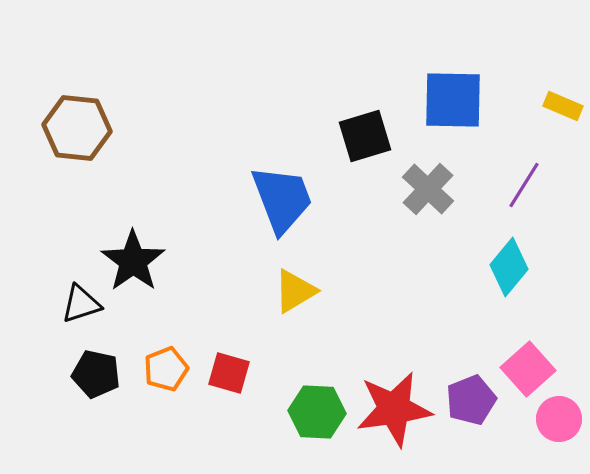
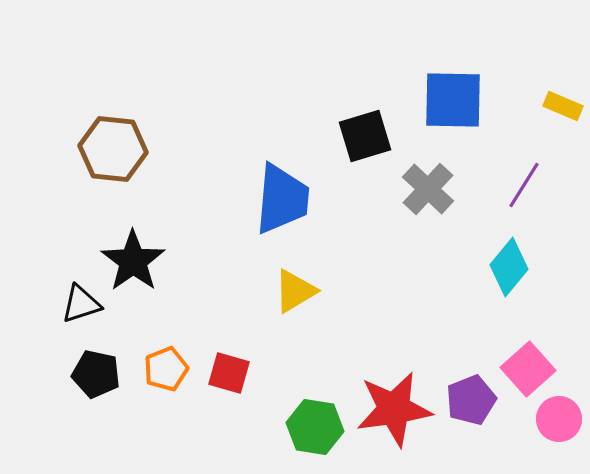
brown hexagon: moved 36 px right, 21 px down
blue trapezoid: rotated 26 degrees clockwise
green hexagon: moved 2 px left, 15 px down; rotated 6 degrees clockwise
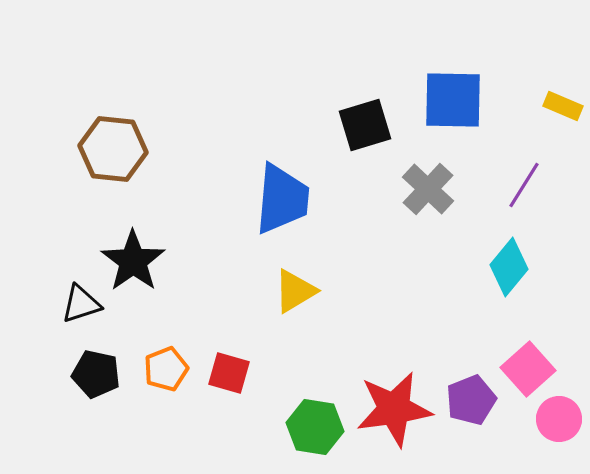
black square: moved 11 px up
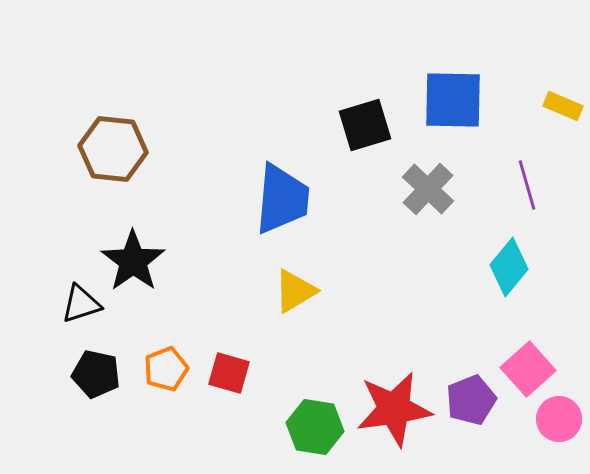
purple line: moved 3 px right; rotated 48 degrees counterclockwise
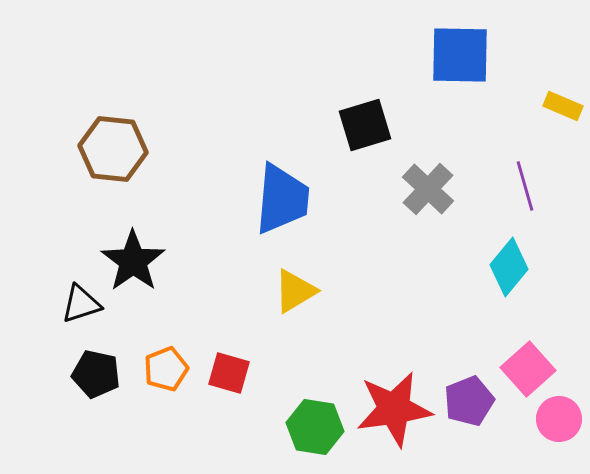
blue square: moved 7 px right, 45 px up
purple line: moved 2 px left, 1 px down
purple pentagon: moved 2 px left, 1 px down
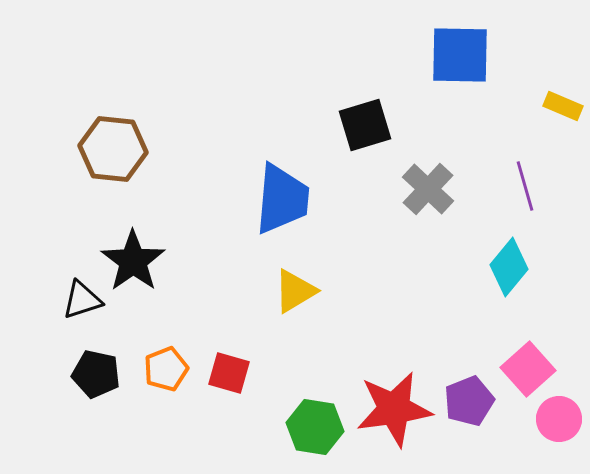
black triangle: moved 1 px right, 4 px up
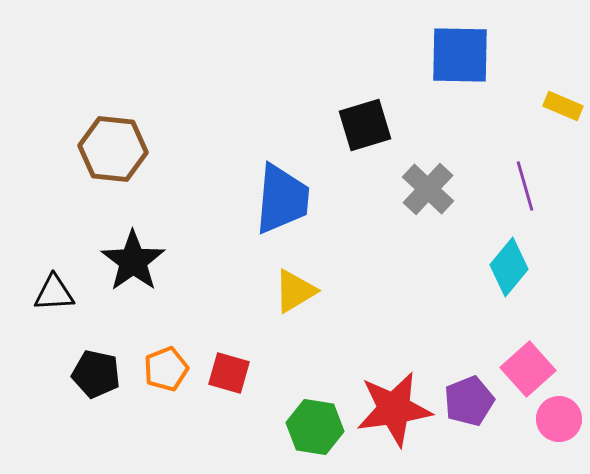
black triangle: moved 28 px left, 7 px up; rotated 15 degrees clockwise
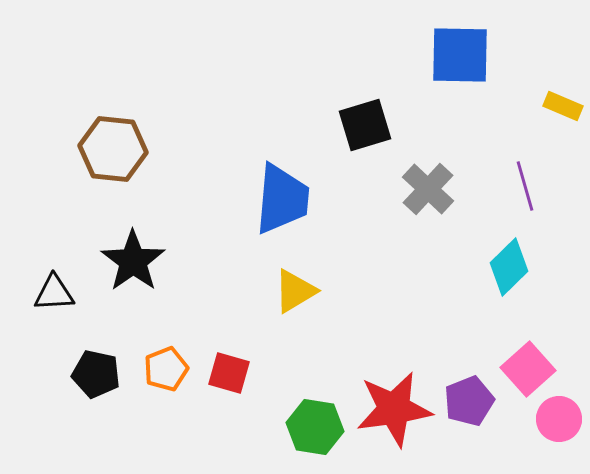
cyan diamond: rotated 6 degrees clockwise
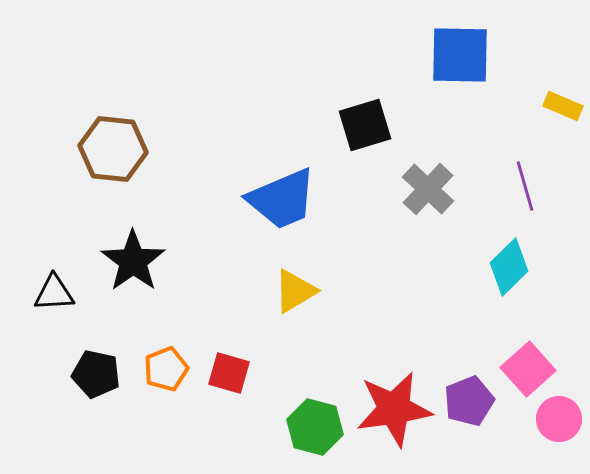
blue trapezoid: rotated 62 degrees clockwise
green hexagon: rotated 6 degrees clockwise
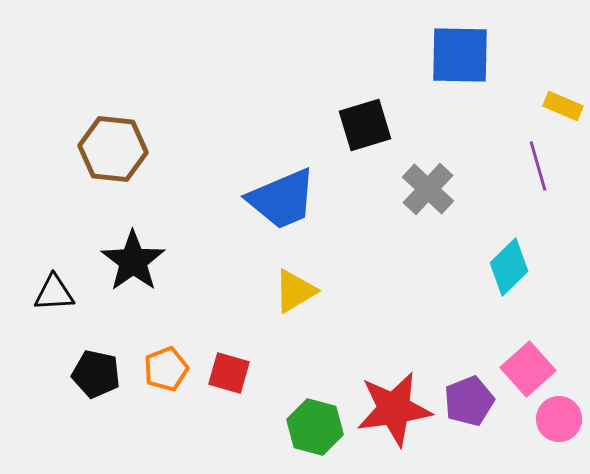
purple line: moved 13 px right, 20 px up
